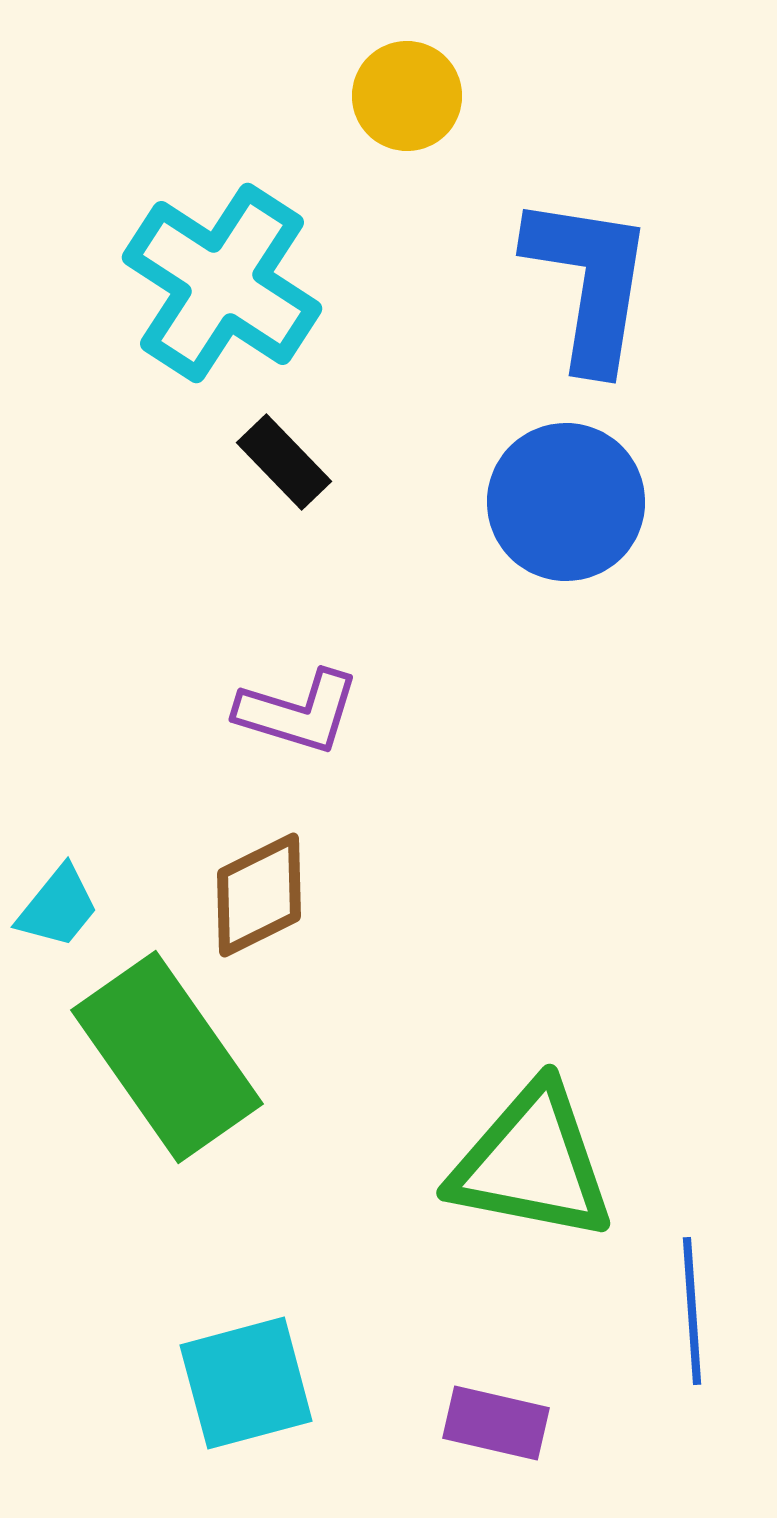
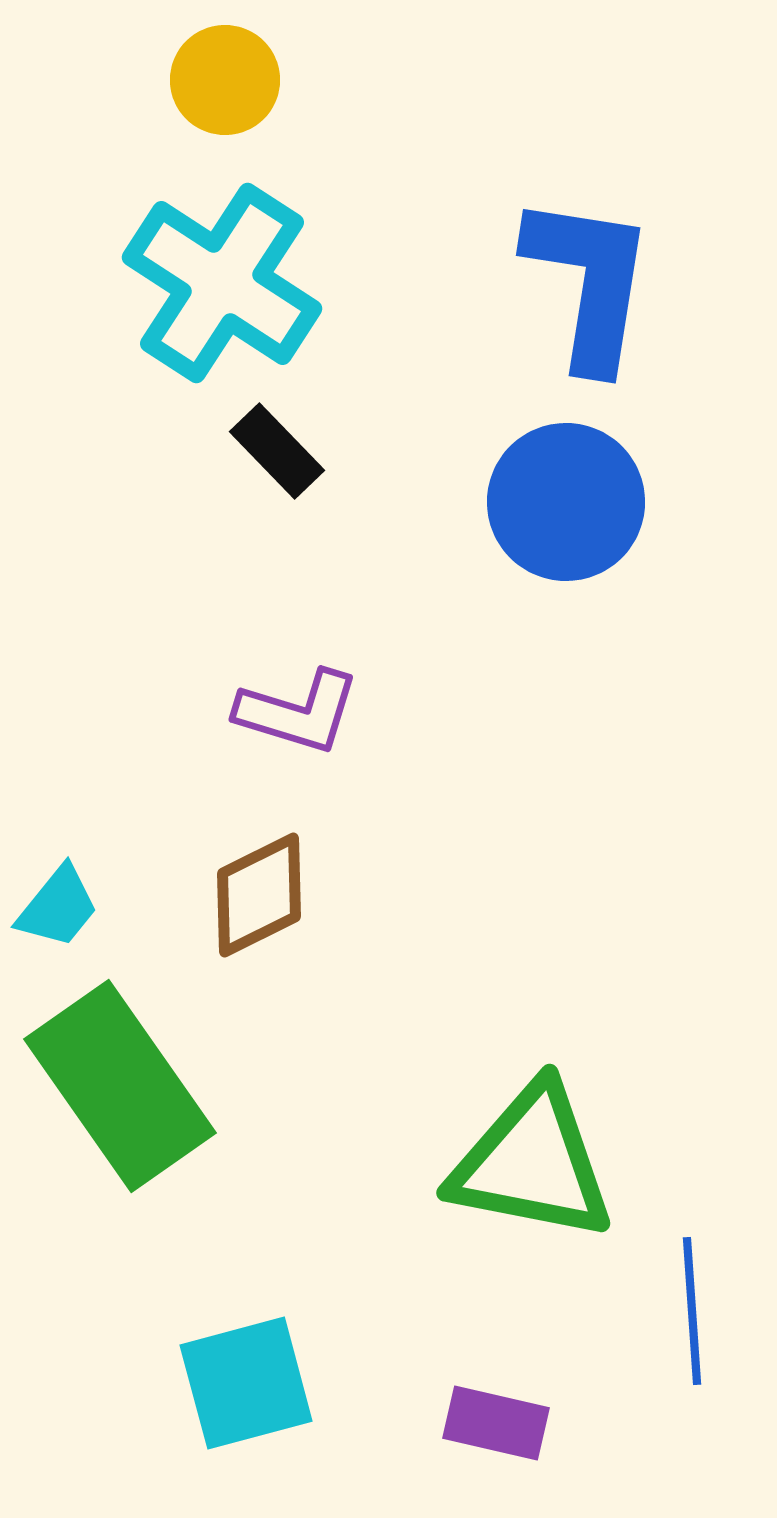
yellow circle: moved 182 px left, 16 px up
black rectangle: moved 7 px left, 11 px up
green rectangle: moved 47 px left, 29 px down
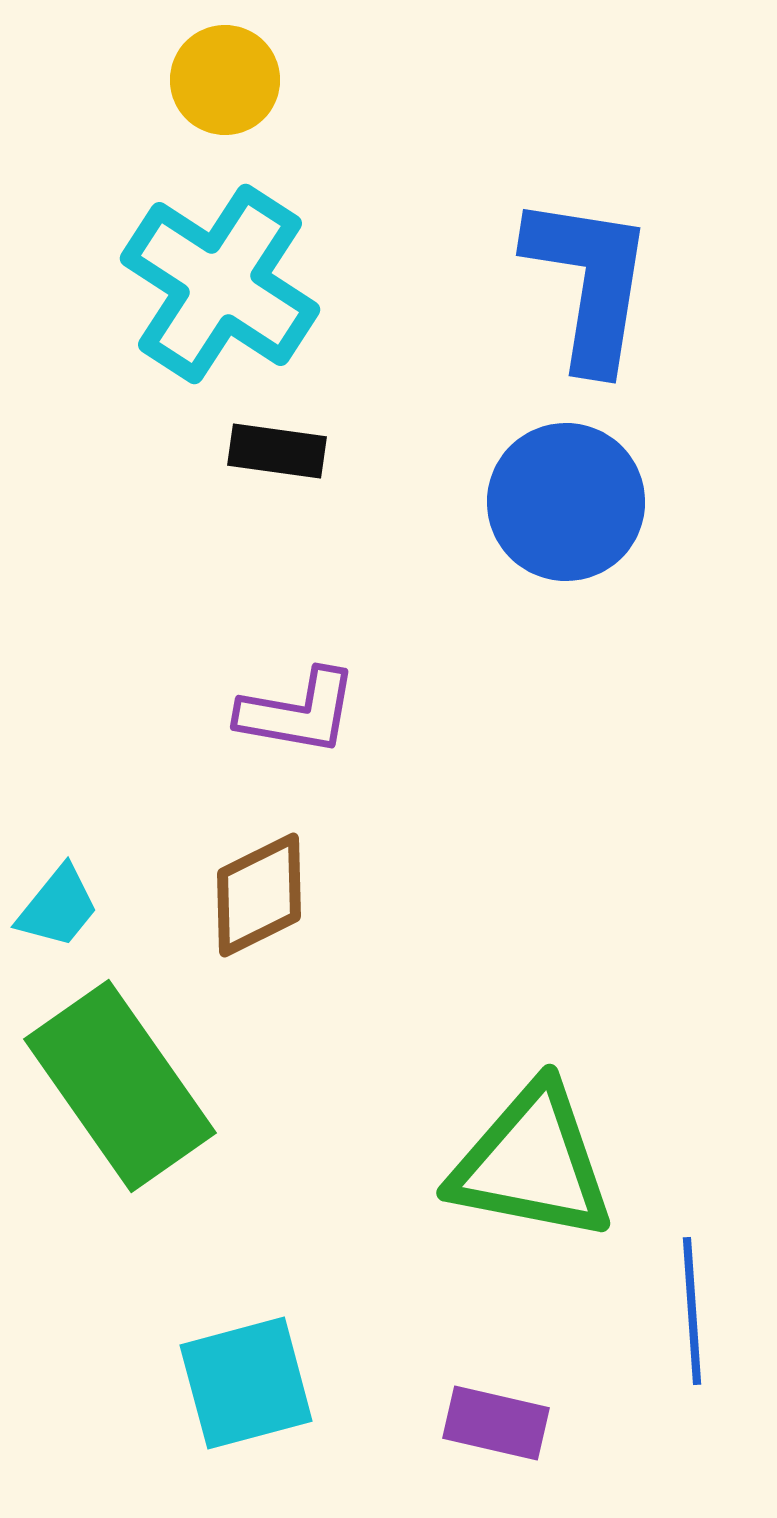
cyan cross: moved 2 px left, 1 px down
black rectangle: rotated 38 degrees counterclockwise
purple L-shape: rotated 7 degrees counterclockwise
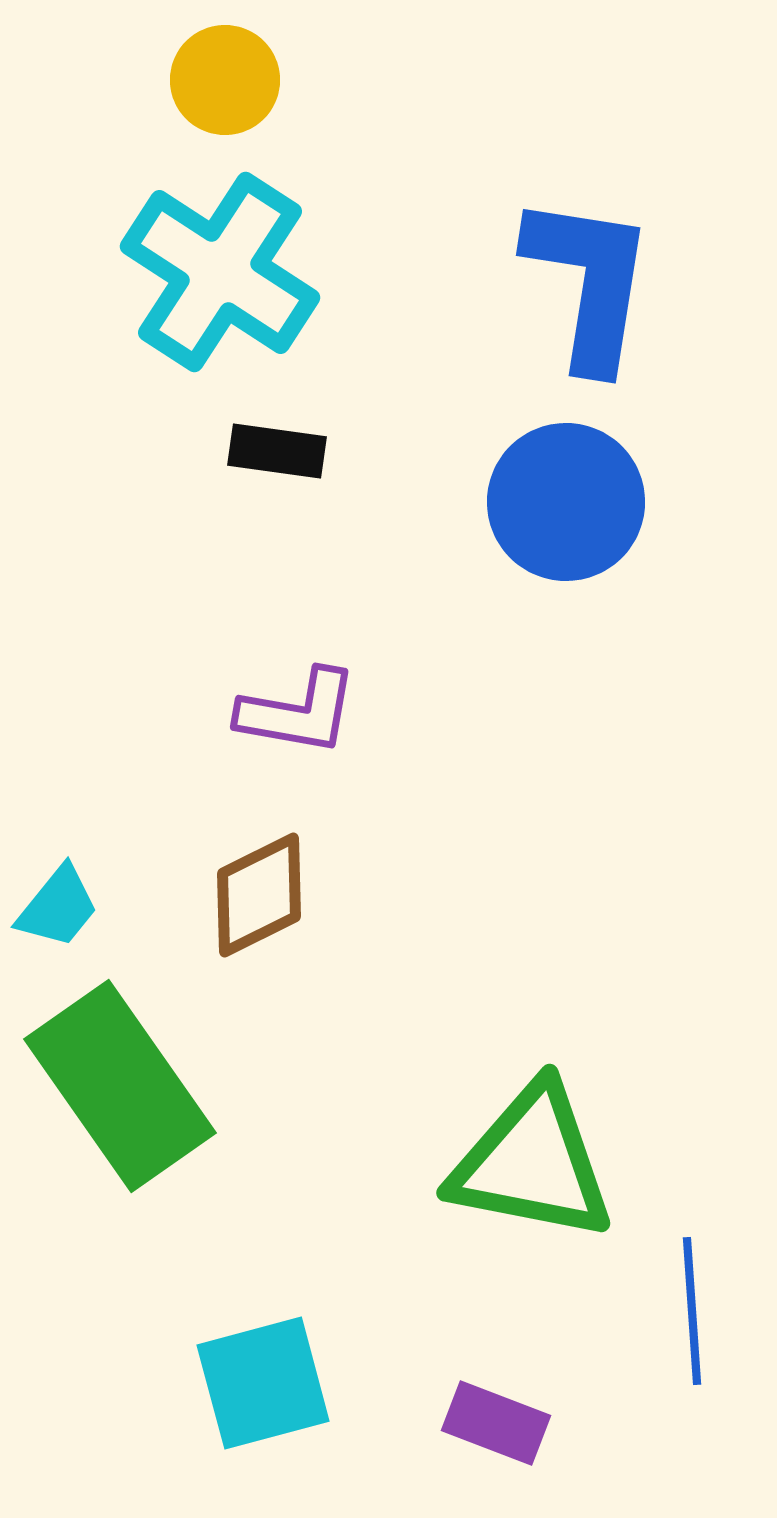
cyan cross: moved 12 px up
cyan square: moved 17 px right
purple rectangle: rotated 8 degrees clockwise
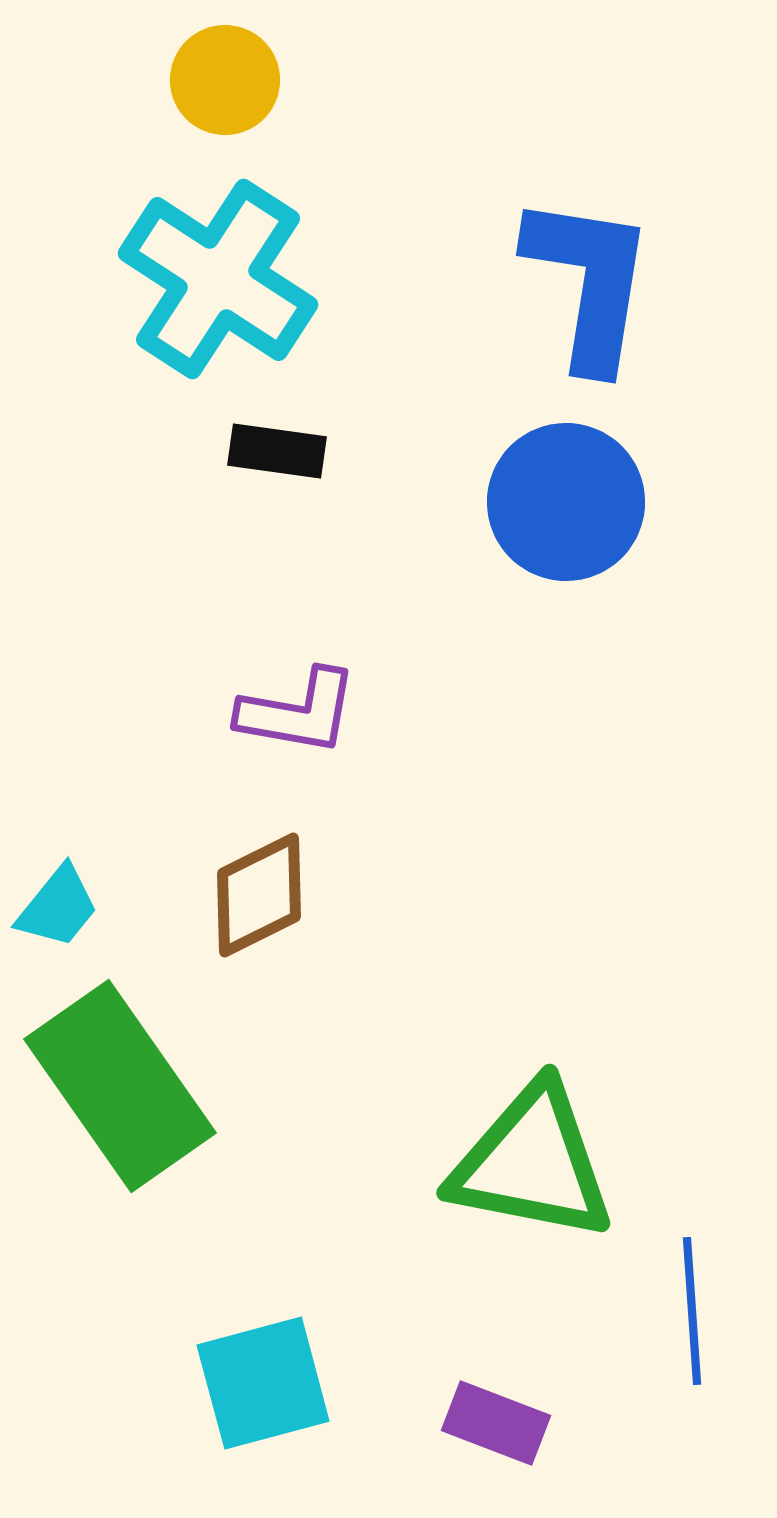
cyan cross: moved 2 px left, 7 px down
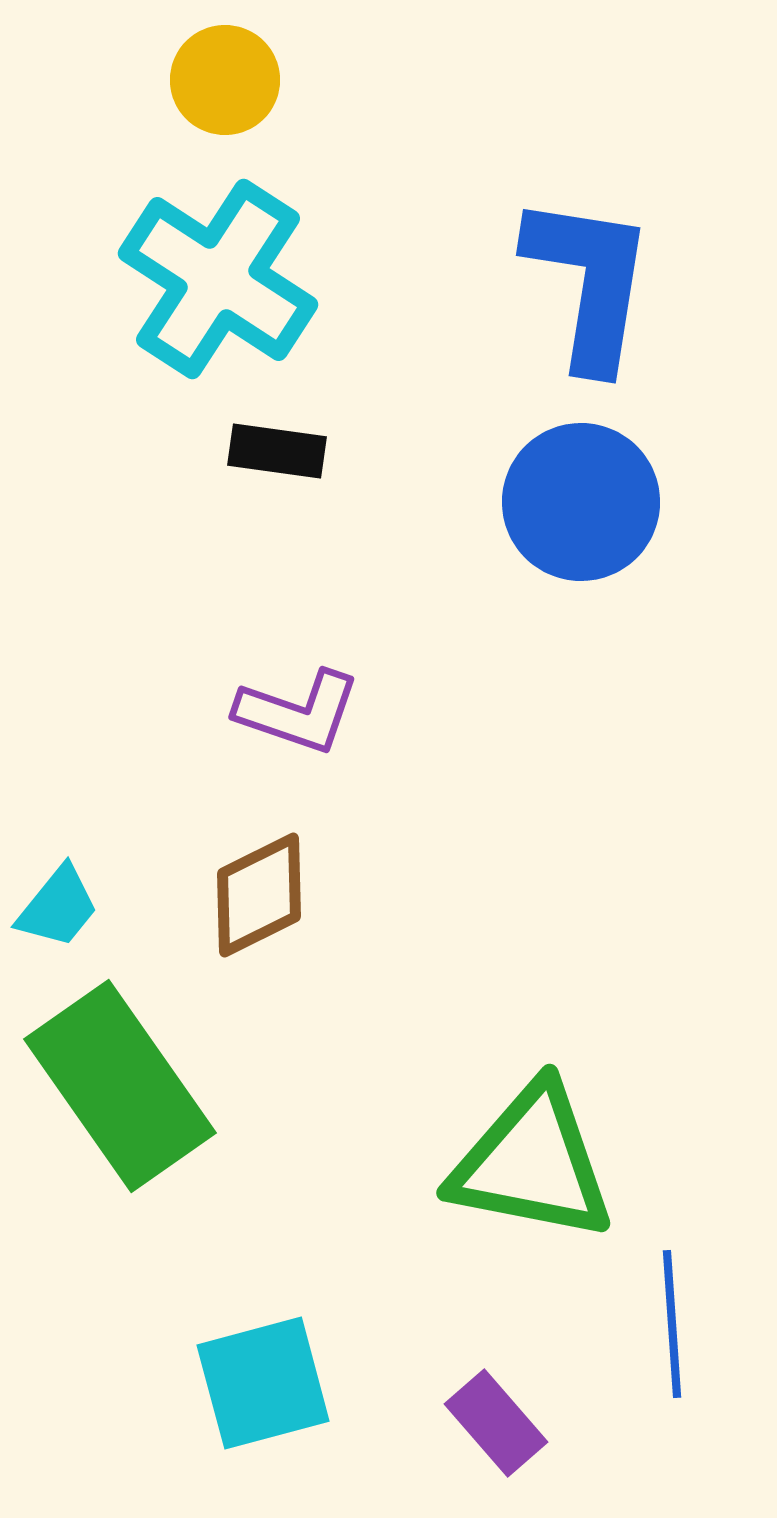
blue circle: moved 15 px right
purple L-shape: rotated 9 degrees clockwise
blue line: moved 20 px left, 13 px down
purple rectangle: rotated 28 degrees clockwise
